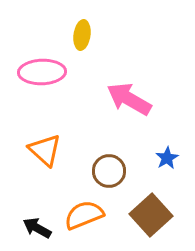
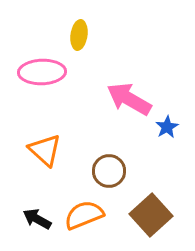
yellow ellipse: moved 3 px left
blue star: moved 31 px up
black arrow: moved 9 px up
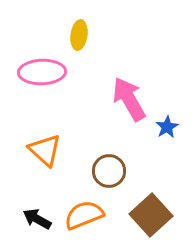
pink arrow: rotated 30 degrees clockwise
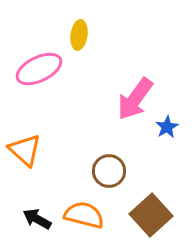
pink ellipse: moved 3 px left, 3 px up; rotated 24 degrees counterclockwise
pink arrow: moved 6 px right; rotated 114 degrees counterclockwise
orange triangle: moved 20 px left
orange semicircle: rotated 36 degrees clockwise
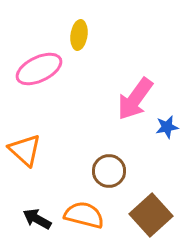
blue star: rotated 20 degrees clockwise
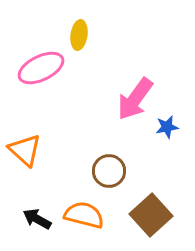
pink ellipse: moved 2 px right, 1 px up
